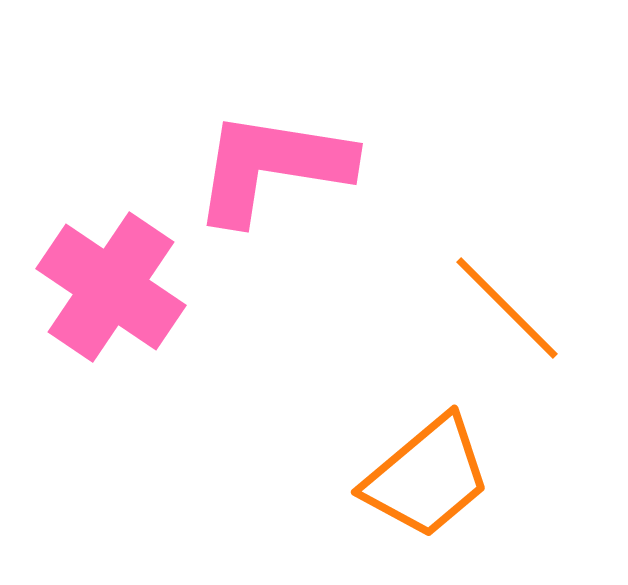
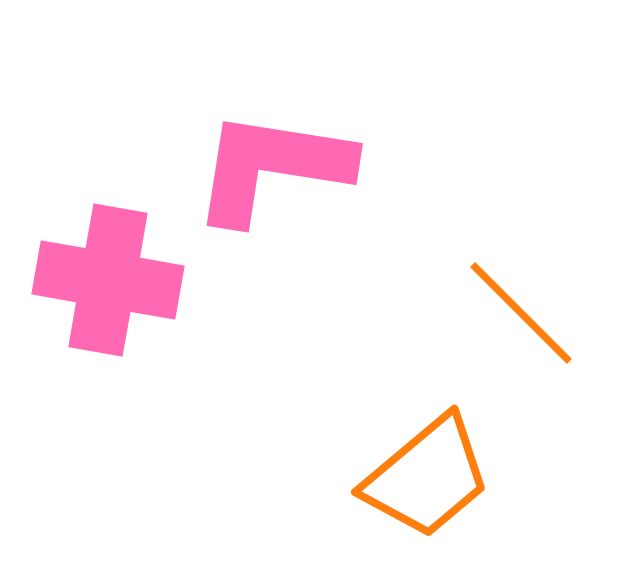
pink cross: moved 3 px left, 7 px up; rotated 24 degrees counterclockwise
orange line: moved 14 px right, 5 px down
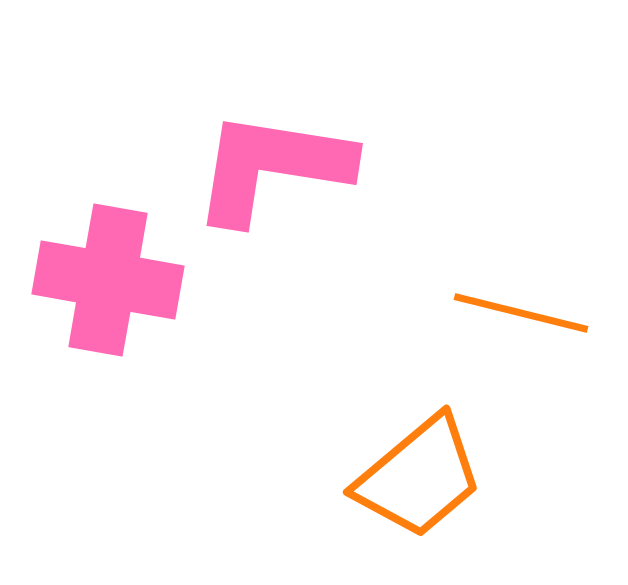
orange line: rotated 31 degrees counterclockwise
orange trapezoid: moved 8 px left
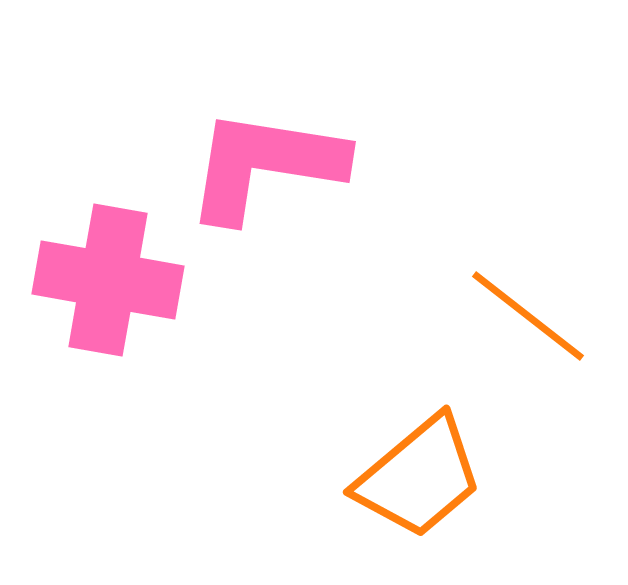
pink L-shape: moved 7 px left, 2 px up
orange line: moved 7 px right, 3 px down; rotated 24 degrees clockwise
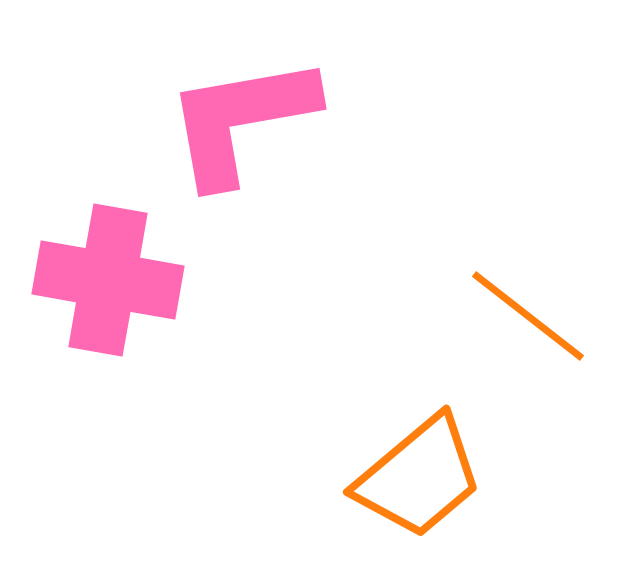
pink L-shape: moved 24 px left, 45 px up; rotated 19 degrees counterclockwise
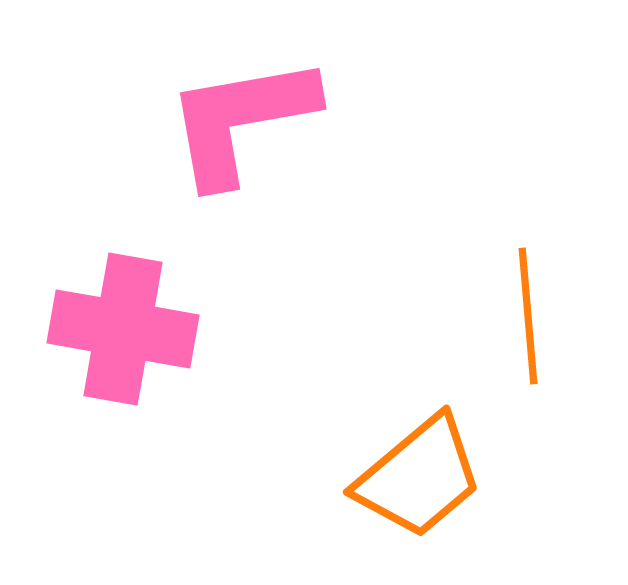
pink cross: moved 15 px right, 49 px down
orange line: rotated 47 degrees clockwise
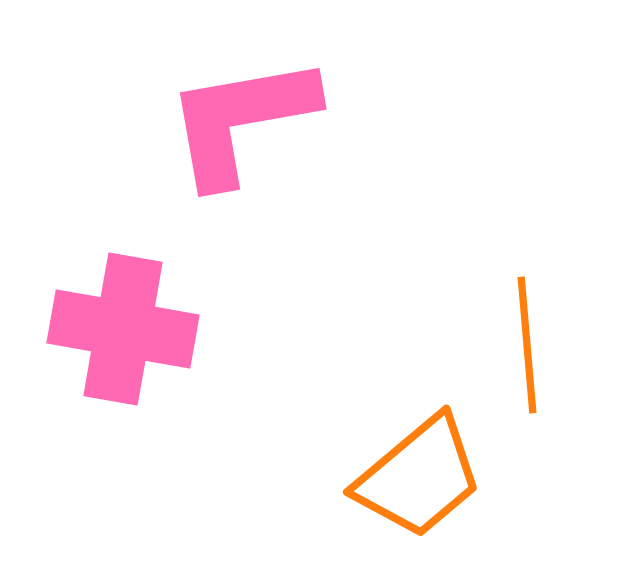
orange line: moved 1 px left, 29 px down
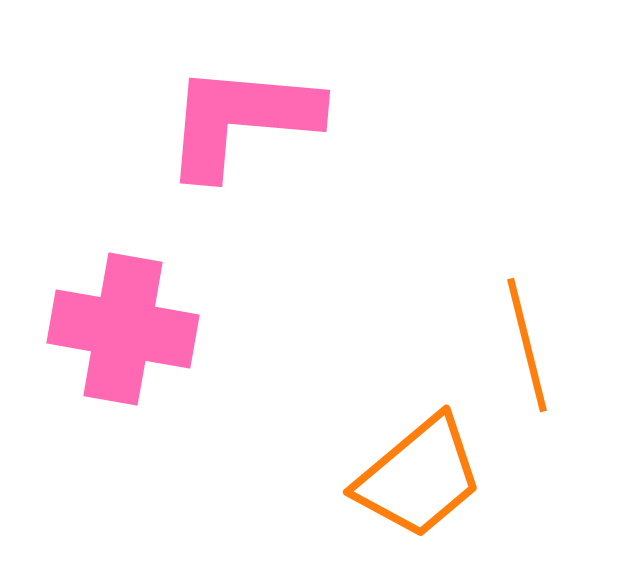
pink L-shape: rotated 15 degrees clockwise
orange line: rotated 9 degrees counterclockwise
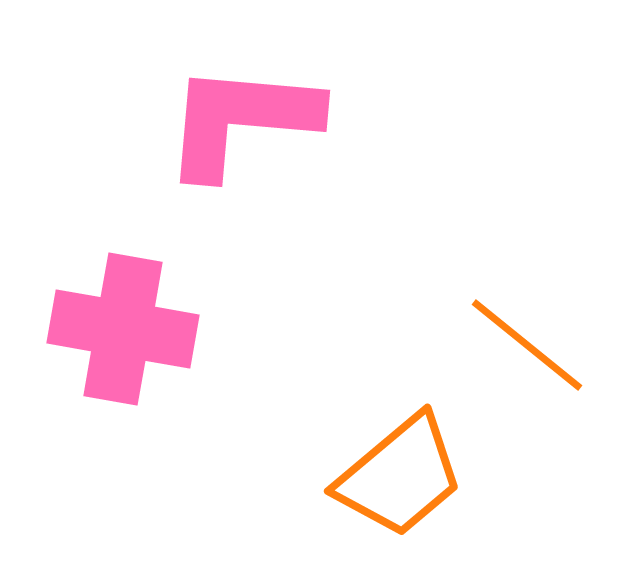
orange line: rotated 37 degrees counterclockwise
orange trapezoid: moved 19 px left, 1 px up
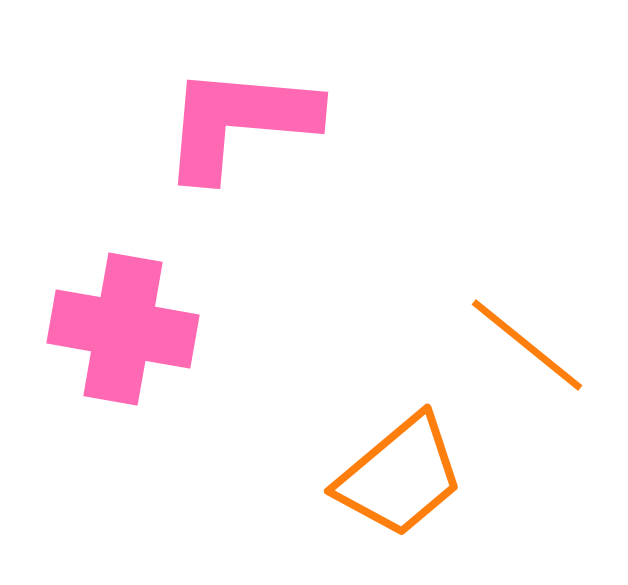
pink L-shape: moved 2 px left, 2 px down
